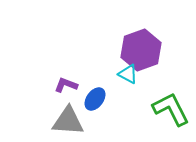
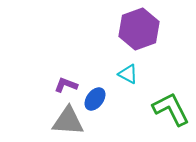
purple hexagon: moved 2 px left, 21 px up
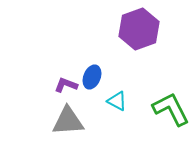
cyan triangle: moved 11 px left, 27 px down
blue ellipse: moved 3 px left, 22 px up; rotated 15 degrees counterclockwise
gray triangle: rotated 8 degrees counterclockwise
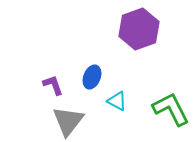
purple L-shape: moved 13 px left; rotated 50 degrees clockwise
gray triangle: rotated 48 degrees counterclockwise
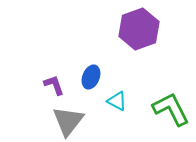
blue ellipse: moved 1 px left
purple L-shape: moved 1 px right
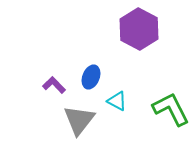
purple hexagon: rotated 12 degrees counterclockwise
purple L-shape: rotated 25 degrees counterclockwise
gray triangle: moved 11 px right, 1 px up
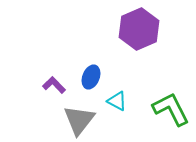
purple hexagon: rotated 9 degrees clockwise
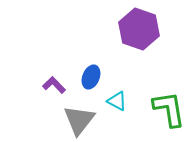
purple hexagon: rotated 18 degrees counterclockwise
green L-shape: moved 2 px left; rotated 18 degrees clockwise
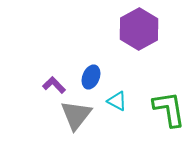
purple hexagon: rotated 12 degrees clockwise
gray triangle: moved 3 px left, 5 px up
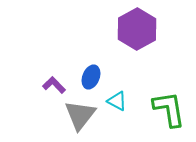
purple hexagon: moved 2 px left
gray triangle: moved 4 px right
